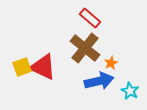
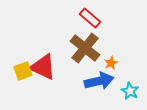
yellow square: moved 1 px right, 4 px down
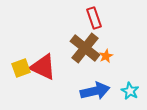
red rectangle: moved 4 px right; rotated 30 degrees clockwise
orange star: moved 5 px left, 7 px up
yellow square: moved 2 px left, 3 px up
blue arrow: moved 4 px left, 10 px down
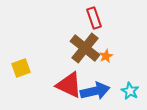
red triangle: moved 26 px right, 18 px down
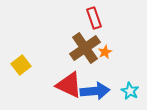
brown cross: rotated 16 degrees clockwise
orange star: moved 1 px left, 4 px up
yellow square: moved 3 px up; rotated 18 degrees counterclockwise
blue arrow: rotated 8 degrees clockwise
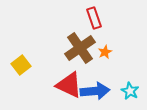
brown cross: moved 5 px left
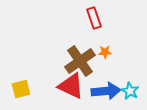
brown cross: moved 13 px down
orange star: rotated 24 degrees clockwise
yellow square: moved 24 px down; rotated 24 degrees clockwise
red triangle: moved 2 px right, 1 px down
blue arrow: moved 11 px right
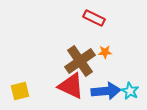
red rectangle: rotated 45 degrees counterclockwise
yellow square: moved 1 px left, 2 px down
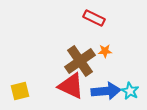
orange star: moved 1 px up
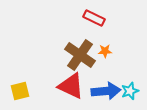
brown cross: moved 6 px up; rotated 20 degrees counterclockwise
cyan star: rotated 24 degrees clockwise
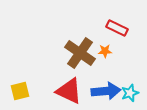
red rectangle: moved 23 px right, 10 px down
brown cross: moved 2 px up
red triangle: moved 2 px left, 5 px down
cyan star: moved 2 px down
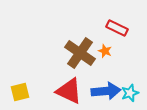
orange star: rotated 24 degrees clockwise
yellow square: moved 1 px down
